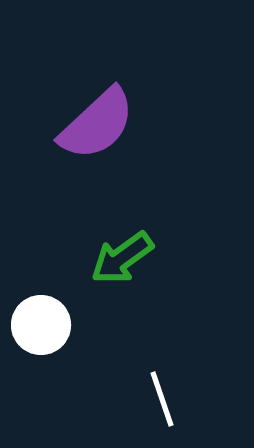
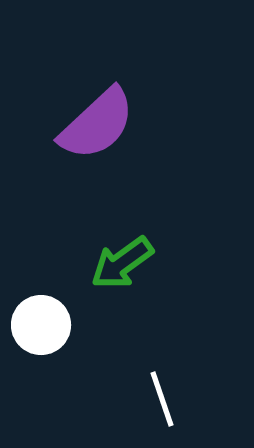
green arrow: moved 5 px down
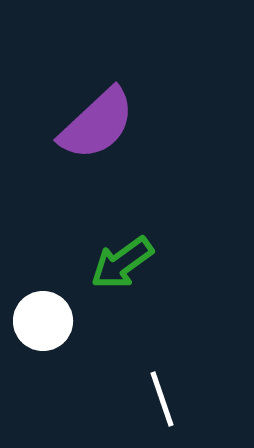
white circle: moved 2 px right, 4 px up
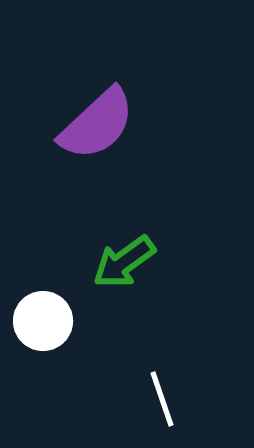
green arrow: moved 2 px right, 1 px up
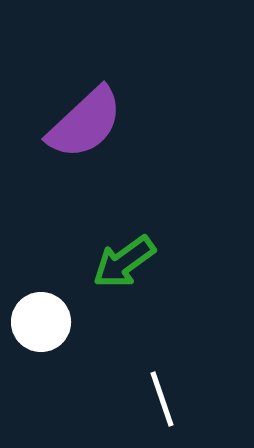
purple semicircle: moved 12 px left, 1 px up
white circle: moved 2 px left, 1 px down
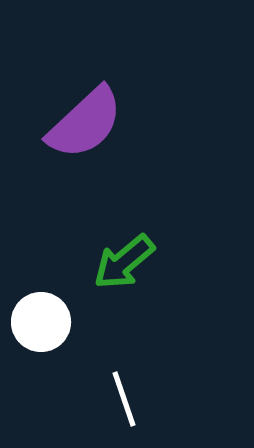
green arrow: rotated 4 degrees counterclockwise
white line: moved 38 px left
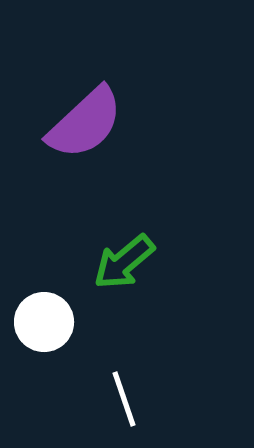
white circle: moved 3 px right
